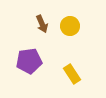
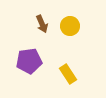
yellow rectangle: moved 4 px left
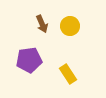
purple pentagon: moved 1 px up
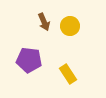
brown arrow: moved 2 px right, 2 px up
purple pentagon: rotated 15 degrees clockwise
